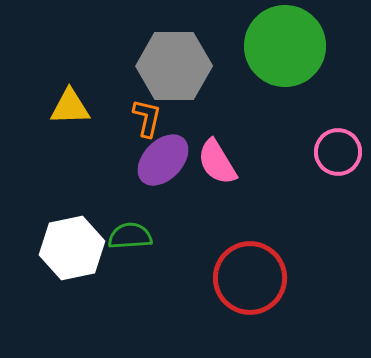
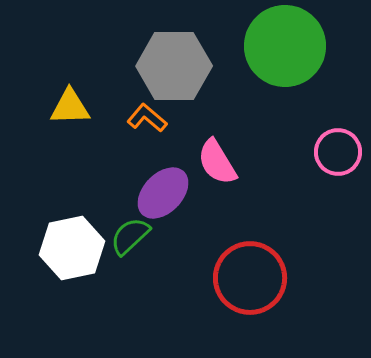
orange L-shape: rotated 63 degrees counterclockwise
purple ellipse: moved 33 px down
green semicircle: rotated 39 degrees counterclockwise
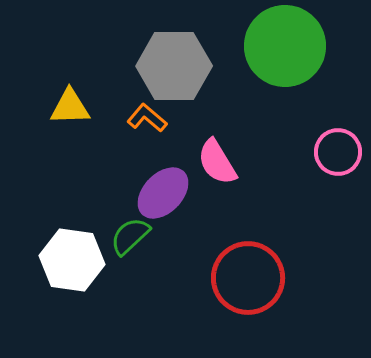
white hexagon: moved 12 px down; rotated 20 degrees clockwise
red circle: moved 2 px left
